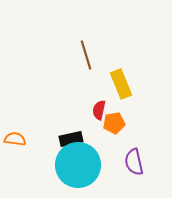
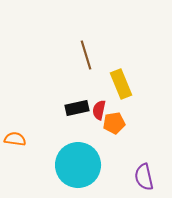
black rectangle: moved 6 px right, 31 px up
purple semicircle: moved 10 px right, 15 px down
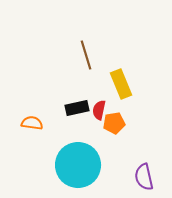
orange semicircle: moved 17 px right, 16 px up
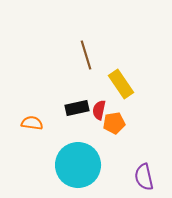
yellow rectangle: rotated 12 degrees counterclockwise
